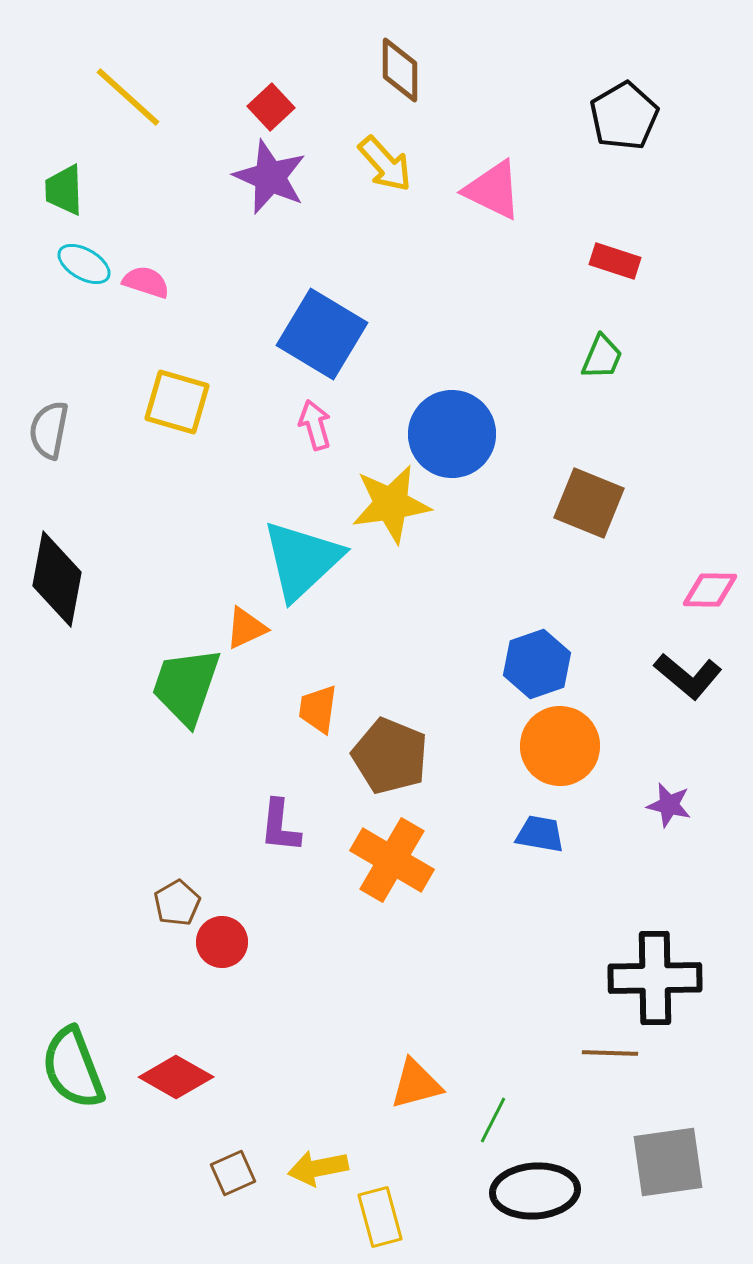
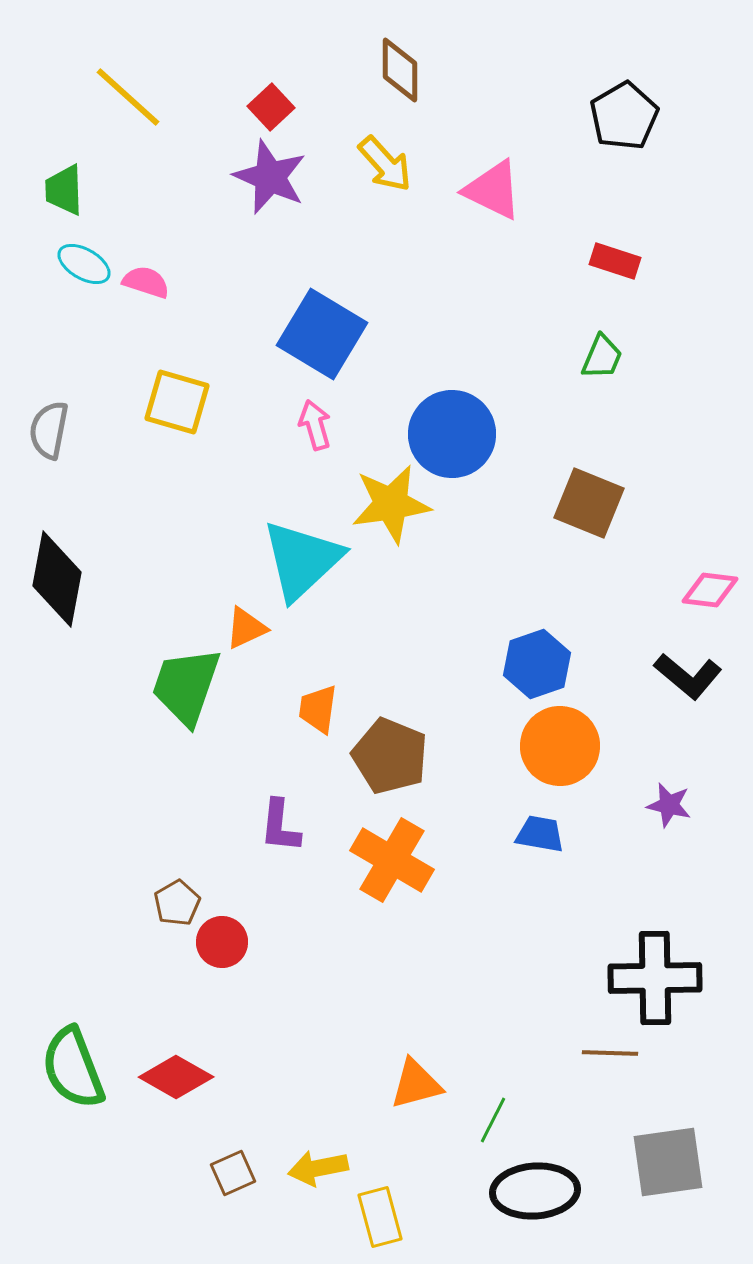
pink diamond at (710, 590): rotated 6 degrees clockwise
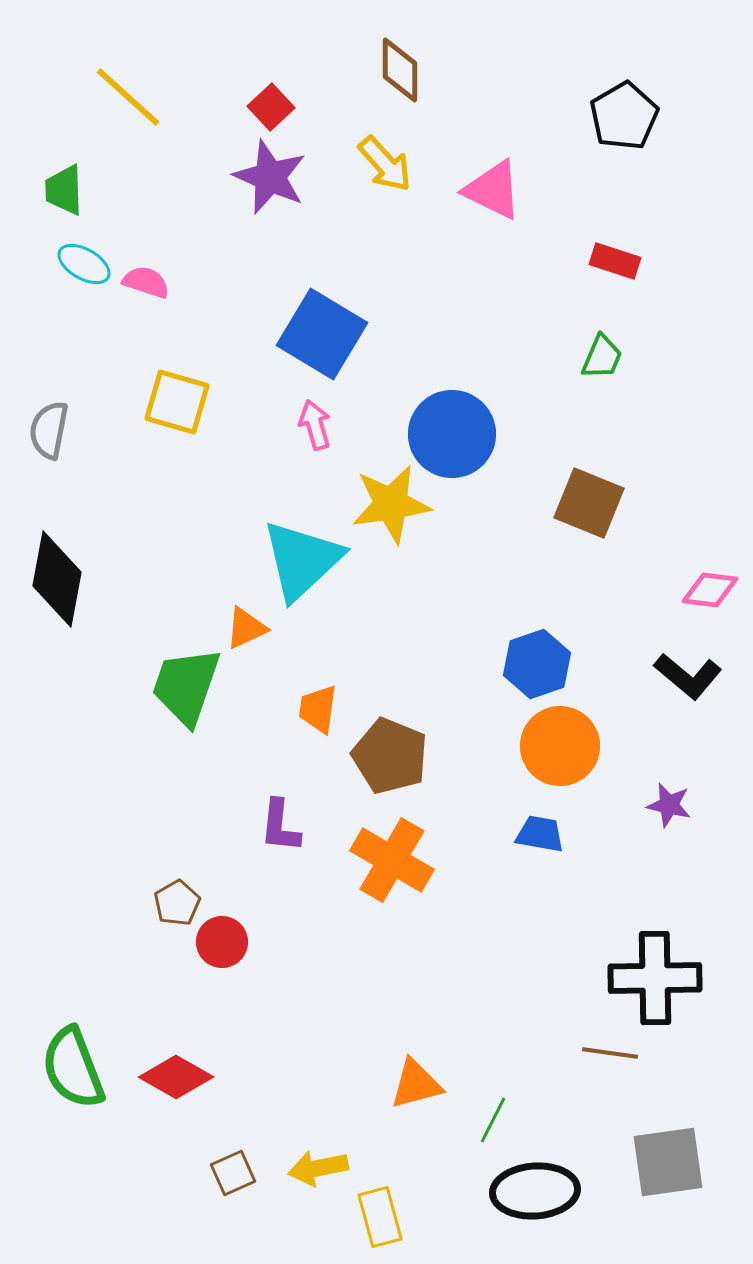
brown line at (610, 1053): rotated 6 degrees clockwise
